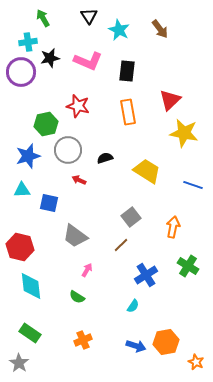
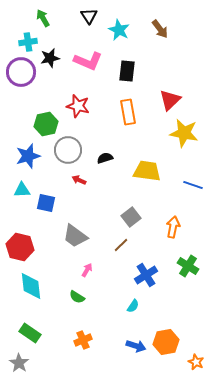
yellow trapezoid: rotated 24 degrees counterclockwise
blue square: moved 3 px left
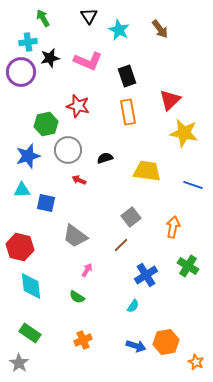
black rectangle: moved 5 px down; rotated 25 degrees counterclockwise
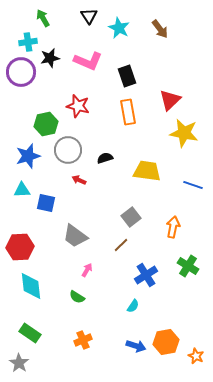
cyan star: moved 2 px up
red hexagon: rotated 16 degrees counterclockwise
orange star: moved 6 px up
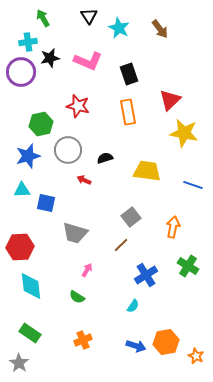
black rectangle: moved 2 px right, 2 px up
green hexagon: moved 5 px left
red arrow: moved 5 px right
gray trapezoid: moved 3 px up; rotated 20 degrees counterclockwise
